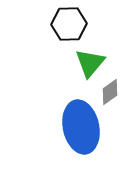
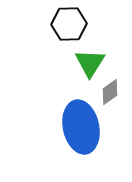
green triangle: rotated 8 degrees counterclockwise
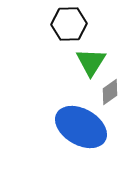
green triangle: moved 1 px right, 1 px up
blue ellipse: rotated 48 degrees counterclockwise
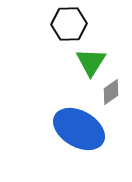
gray diamond: moved 1 px right
blue ellipse: moved 2 px left, 2 px down
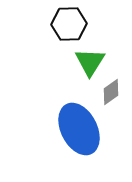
green triangle: moved 1 px left
blue ellipse: rotated 33 degrees clockwise
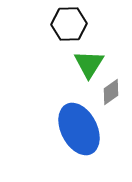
green triangle: moved 1 px left, 2 px down
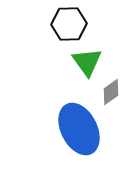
green triangle: moved 2 px left, 2 px up; rotated 8 degrees counterclockwise
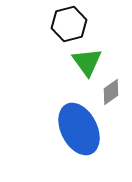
black hexagon: rotated 12 degrees counterclockwise
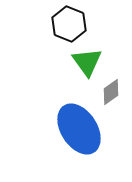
black hexagon: rotated 24 degrees counterclockwise
blue ellipse: rotated 6 degrees counterclockwise
